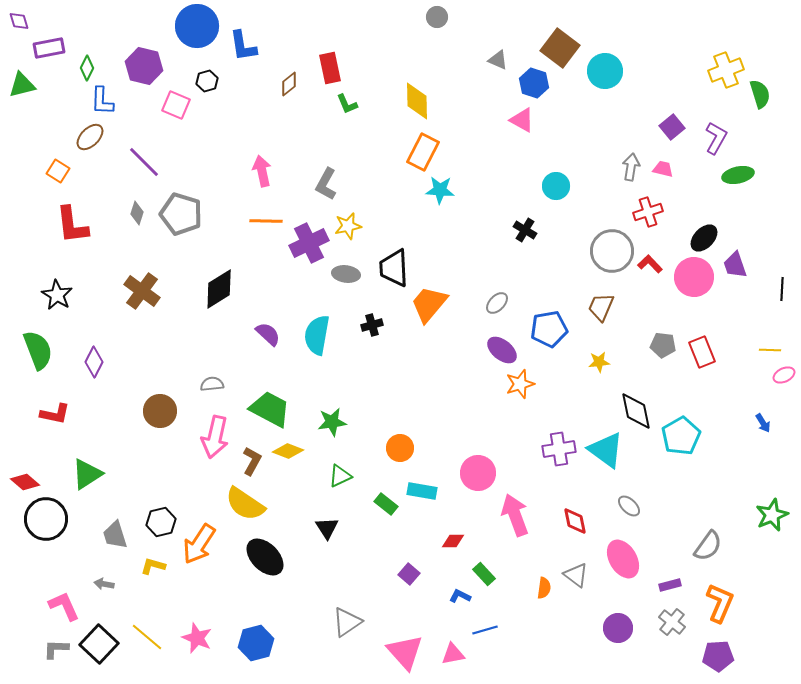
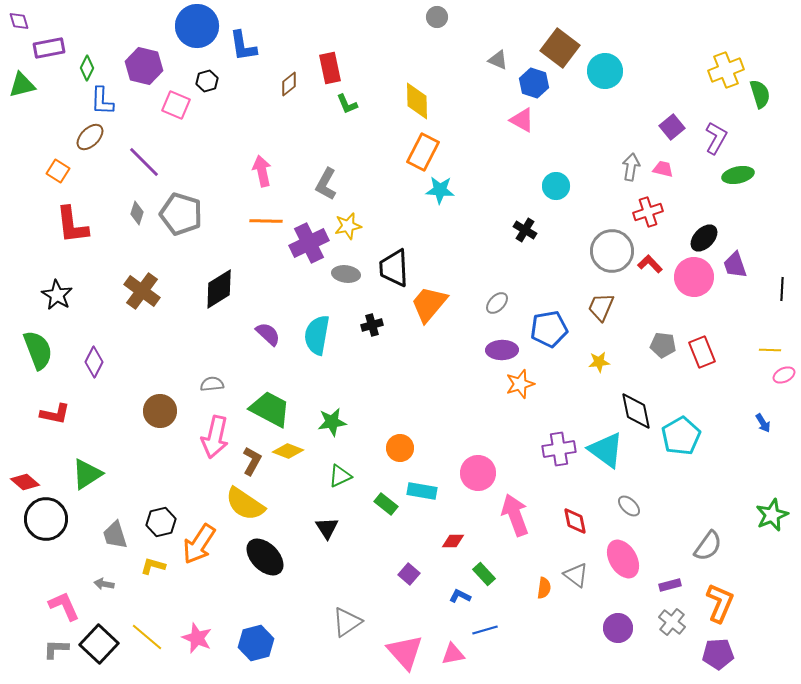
purple ellipse at (502, 350): rotated 40 degrees counterclockwise
purple pentagon at (718, 656): moved 2 px up
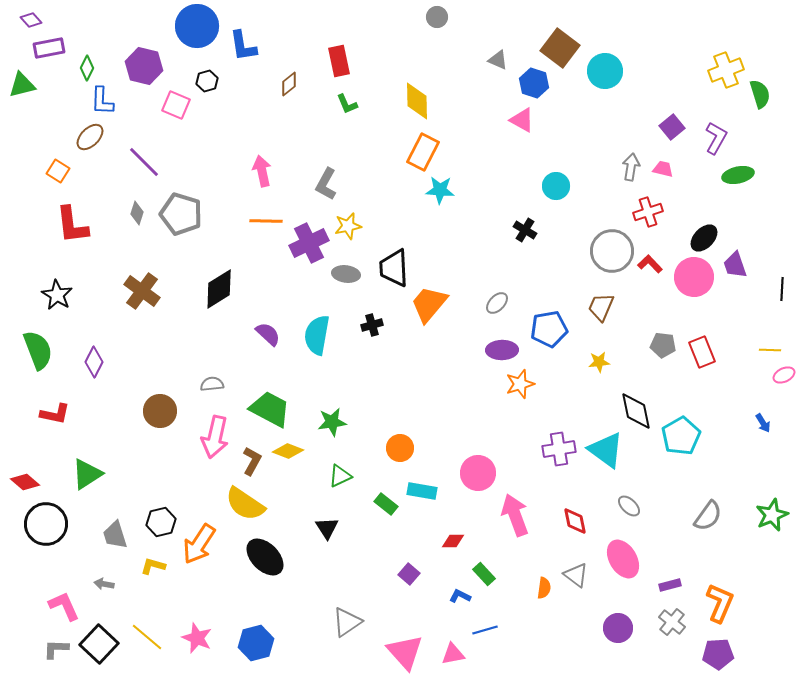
purple diamond at (19, 21): moved 12 px right, 1 px up; rotated 25 degrees counterclockwise
red rectangle at (330, 68): moved 9 px right, 7 px up
black circle at (46, 519): moved 5 px down
gray semicircle at (708, 546): moved 30 px up
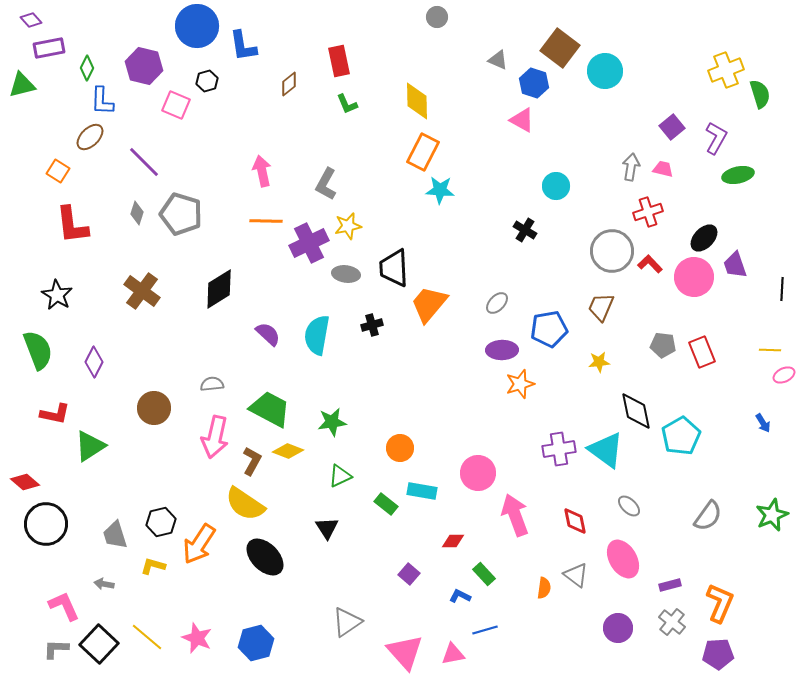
brown circle at (160, 411): moved 6 px left, 3 px up
green triangle at (87, 474): moved 3 px right, 28 px up
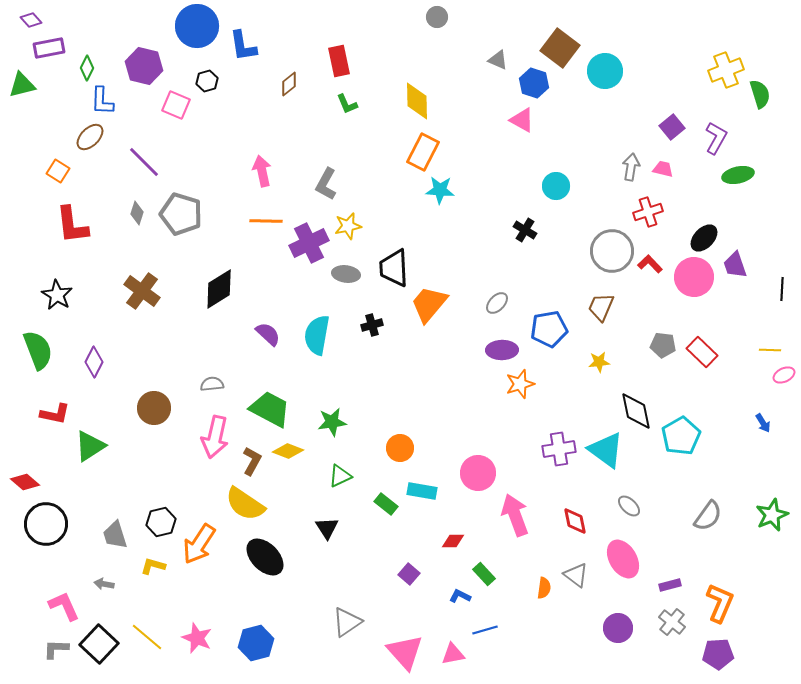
red rectangle at (702, 352): rotated 24 degrees counterclockwise
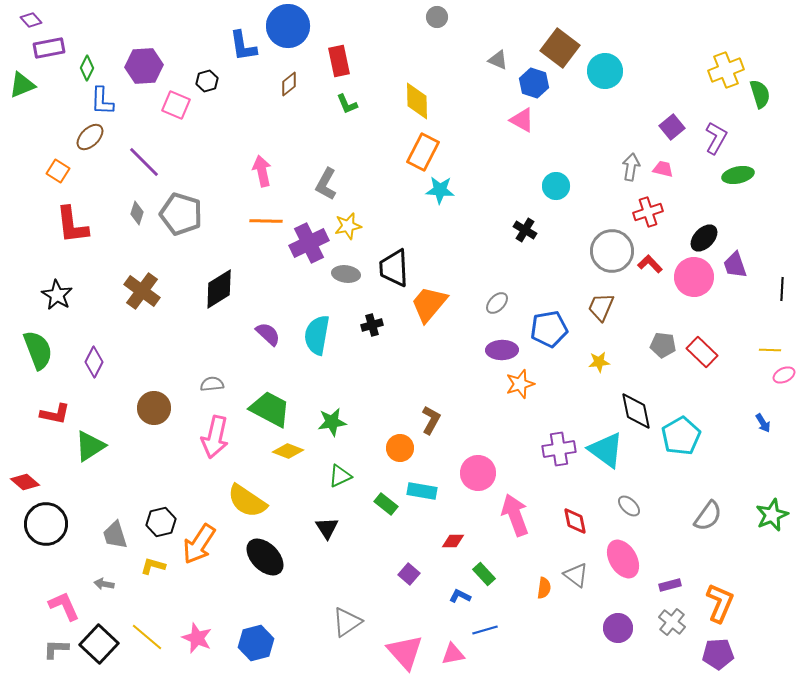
blue circle at (197, 26): moved 91 px right
purple hexagon at (144, 66): rotated 18 degrees counterclockwise
green triangle at (22, 85): rotated 8 degrees counterclockwise
brown L-shape at (252, 461): moved 179 px right, 41 px up
yellow semicircle at (245, 504): moved 2 px right, 3 px up
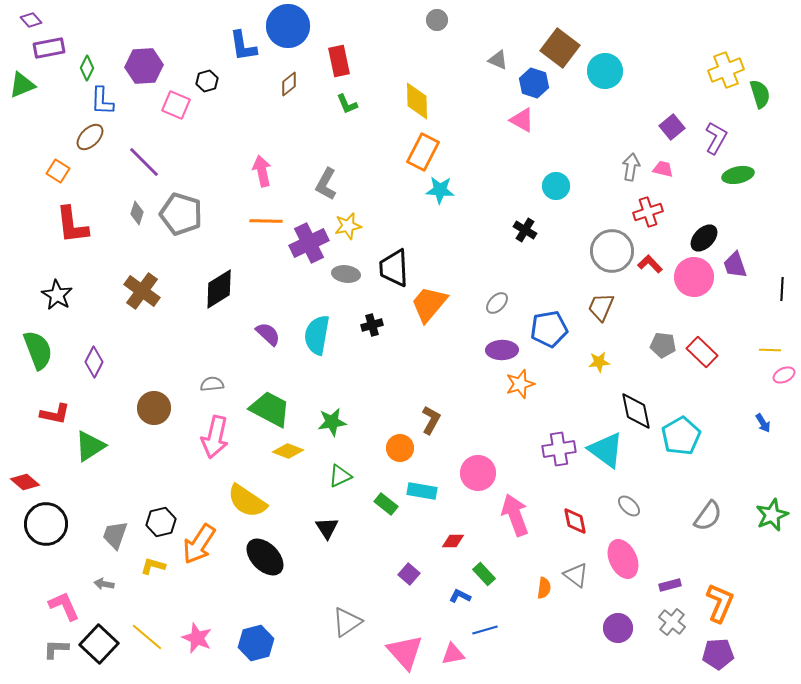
gray circle at (437, 17): moved 3 px down
gray trapezoid at (115, 535): rotated 36 degrees clockwise
pink ellipse at (623, 559): rotated 6 degrees clockwise
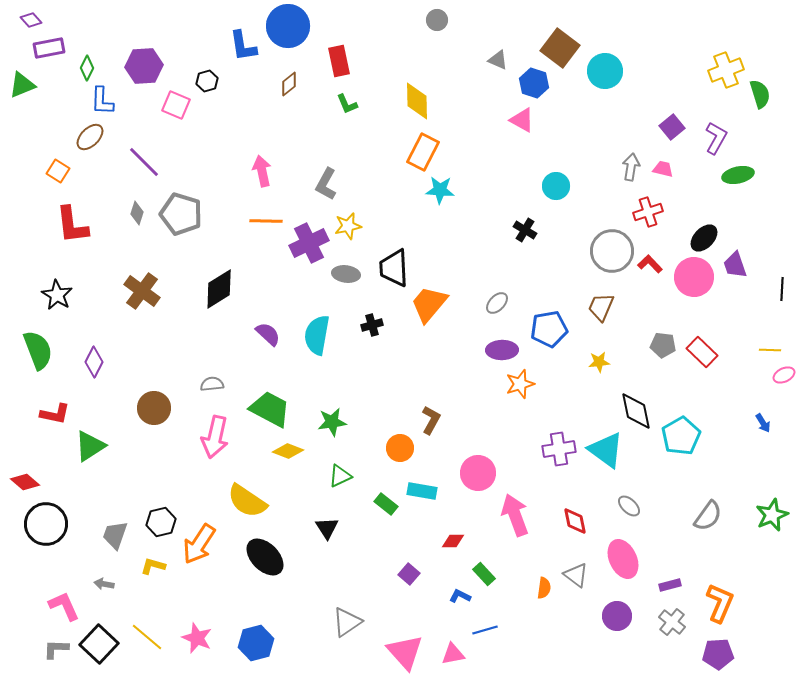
purple circle at (618, 628): moved 1 px left, 12 px up
